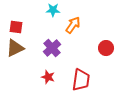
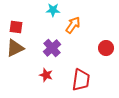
red star: moved 2 px left, 2 px up
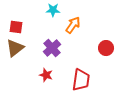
brown triangle: rotated 12 degrees counterclockwise
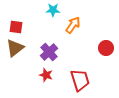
purple cross: moved 3 px left, 4 px down
red trapezoid: moved 1 px left; rotated 25 degrees counterclockwise
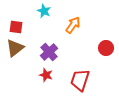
cyan star: moved 9 px left, 1 px down; rotated 24 degrees clockwise
red trapezoid: rotated 145 degrees counterclockwise
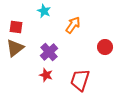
red circle: moved 1 px left, 1 px up
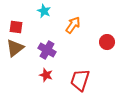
red circle: moved 2 px right, 5 px up
purple cross: moved 2 px left, 2 px up; rotated 18 degrees counterclockwise
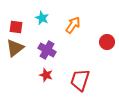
cyan star: moved 2 px left, 7 px down
